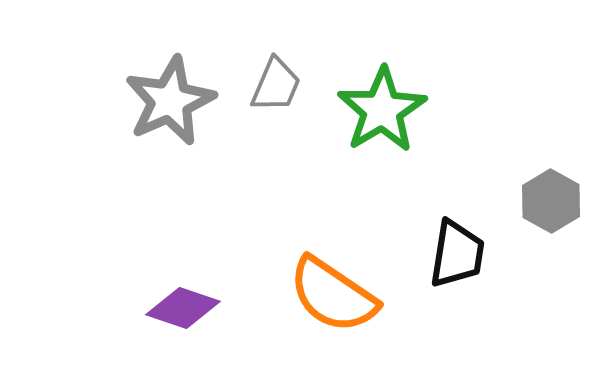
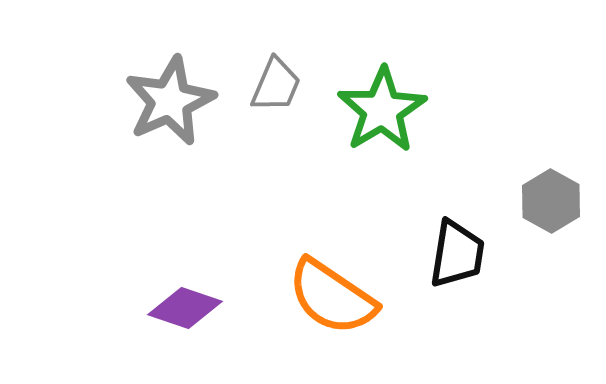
orange semicircle: moved 1 px left, 2 px down
purple diamond: moved 2 px right
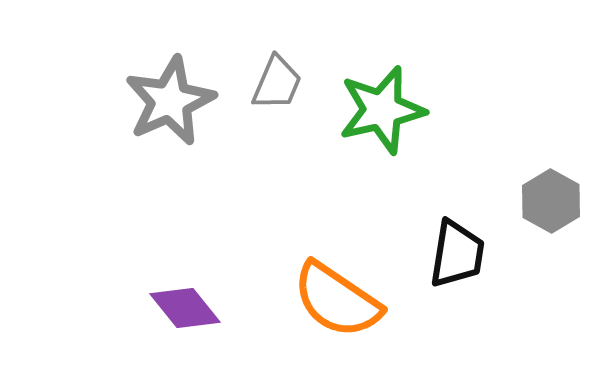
gray trapezoid: moved 1 px right, 2 px up
green star: rotated 18 degrees clockwise
orange semicircle: moved 5 px right, 3 px down
purple diamond: rotated 32 degrees clockwise
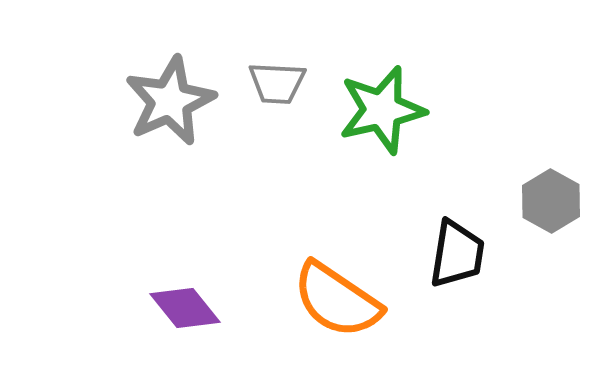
gray trapezoid: rotated 70 degrees clockwise
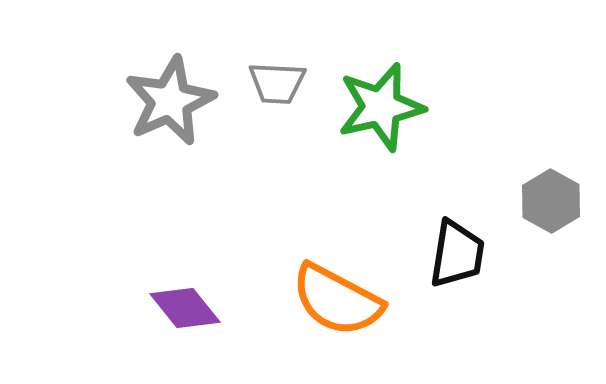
green star: moved 1 px left, 3 px up
orange semicircle: rotated 6 degrees counterclockwise
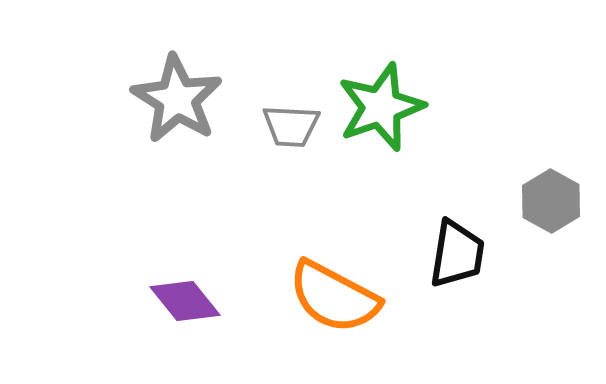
gray trapezoid: moved 14 px right, 43 px down
gray star: moved 7 px right, 2 px up; rotated 16 degrees counterclockwise
green star: rotated 6 degrees counterclockwise
orange semicircle: moved 3 px left, 3 px up
purple diamond: moved 7 px up
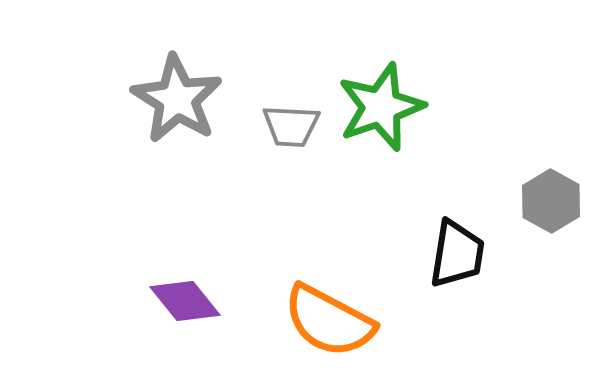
orange semicircle: moved 5 px left, 24 px down
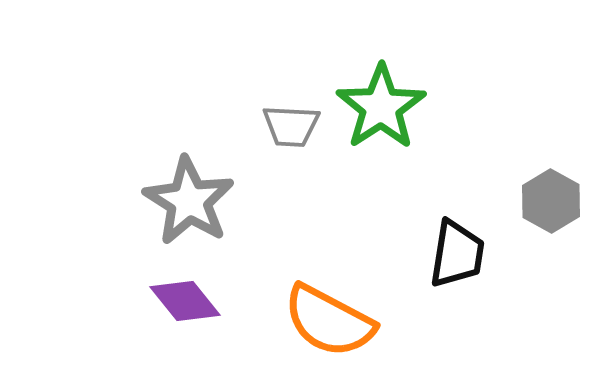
gray star: moved 12 px right, 102 px down
green star: rotated 14 degrees counterclockwise
